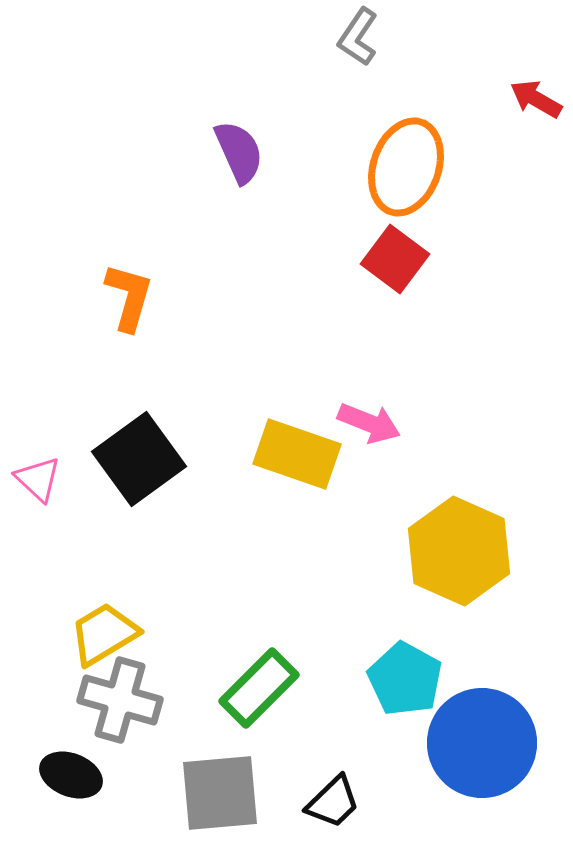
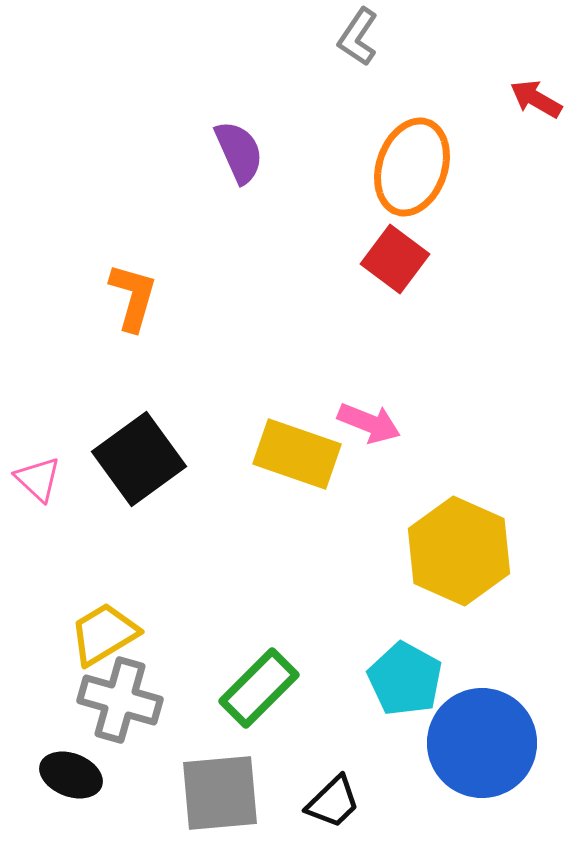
orange ellipse: moved 6 px right
orange L-shape: moved 4 px right
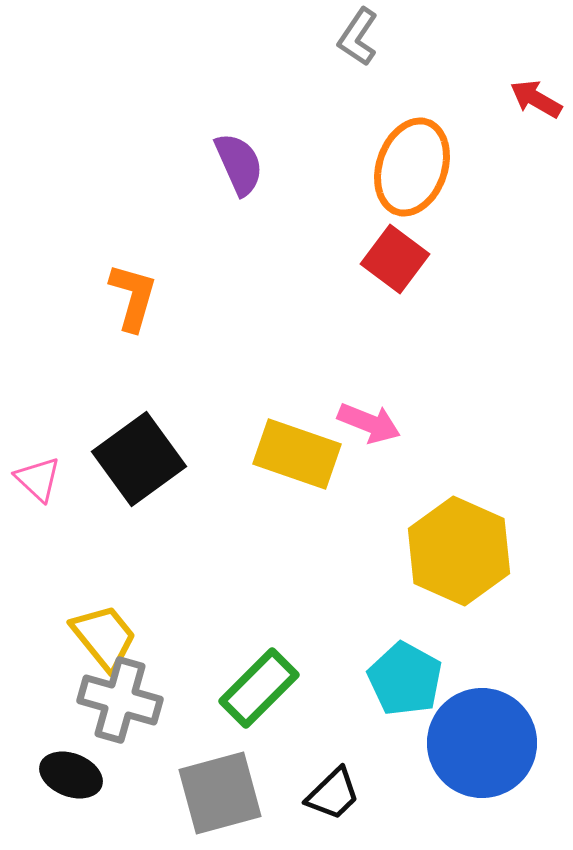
purple semicircle: moved 12 px down
yellow trapezoid: moved 3 px down; rotated 82 degrees clockwise
gray square: rotated 10 degrees counterclockwise
black trapezoid: moved 8 px up
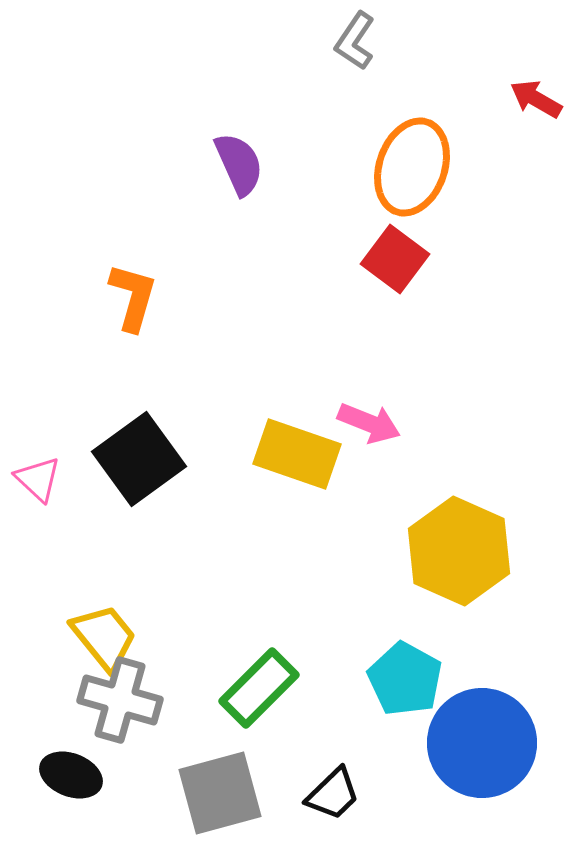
gray L-shape: moved 3 px left, 4 px down
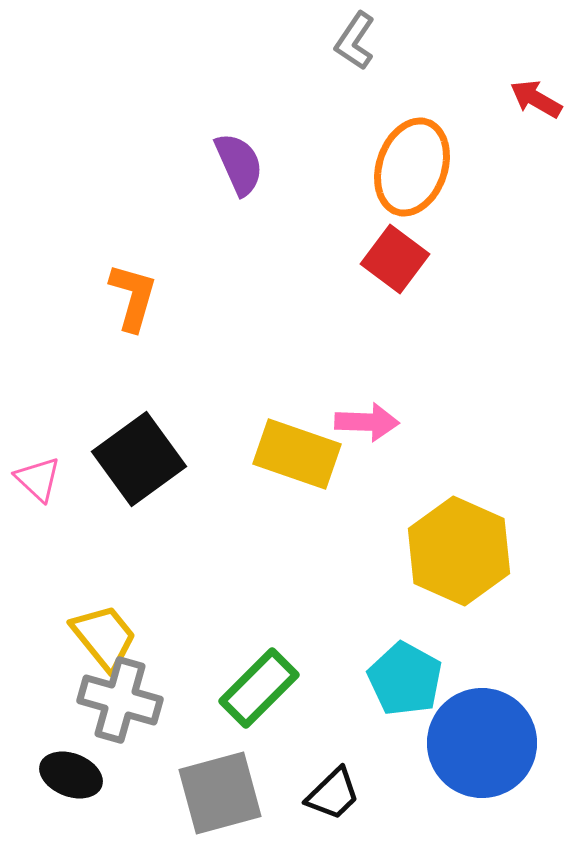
pink arrow: moved 2 px left, 1 px up; rotated 20 degrees counterclockwise
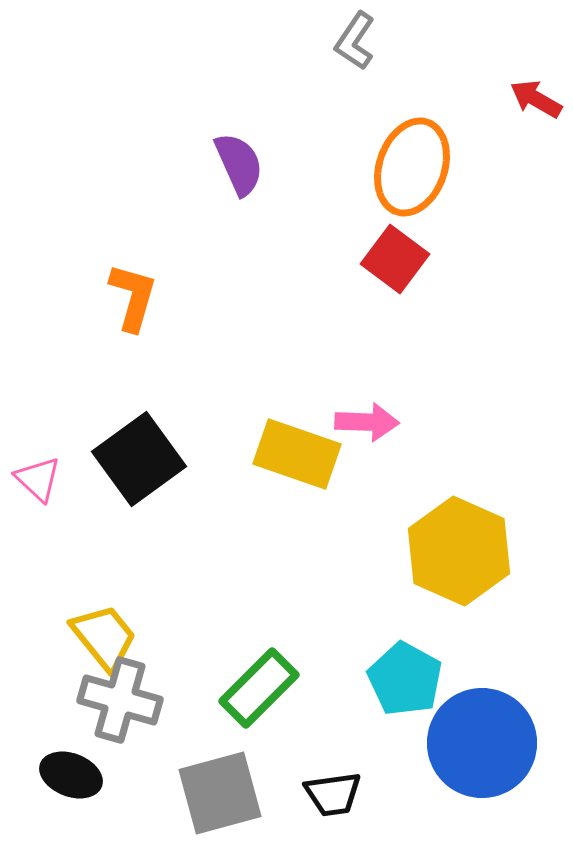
black trapezoid: rotated 36 degrees clockwise
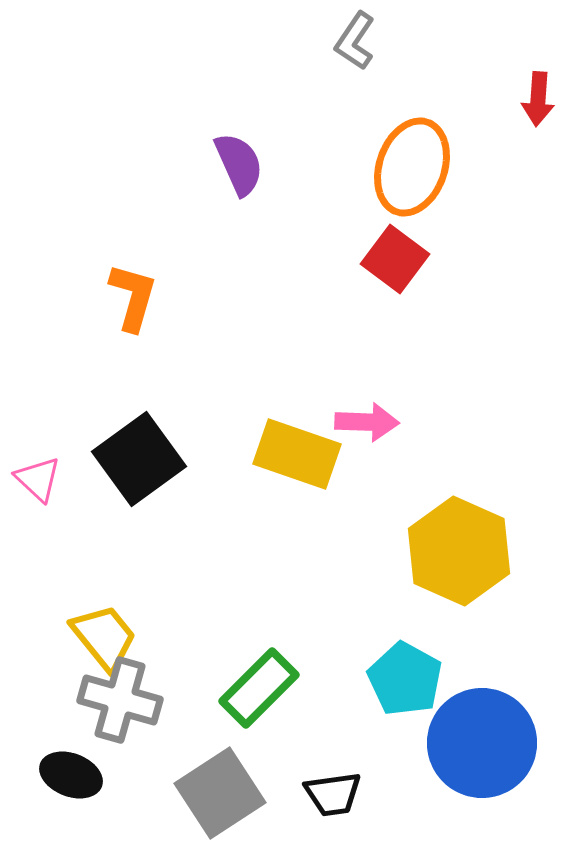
red arrow: moved 2 px right; rotated 116 degrees counterclockwise
gray square: rotated 18 degrees counterclockwise
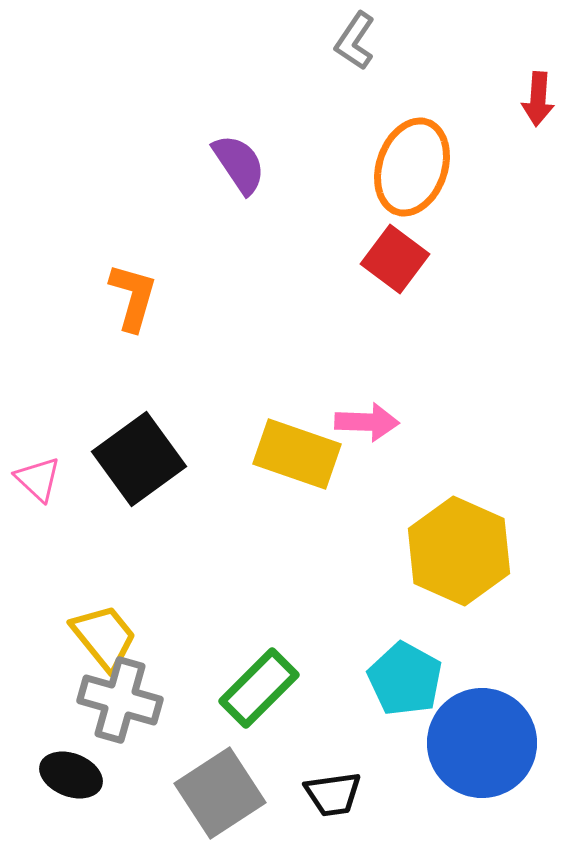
purple semicircle: rotated 10 degrees counterclockwise
